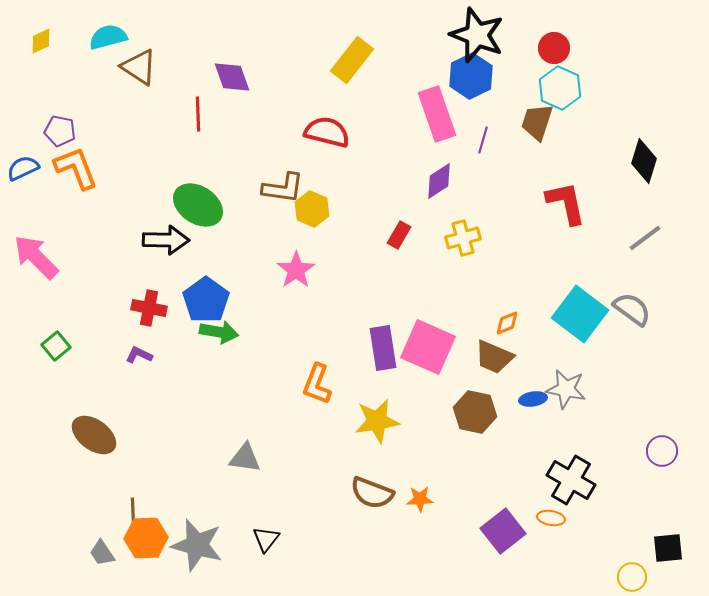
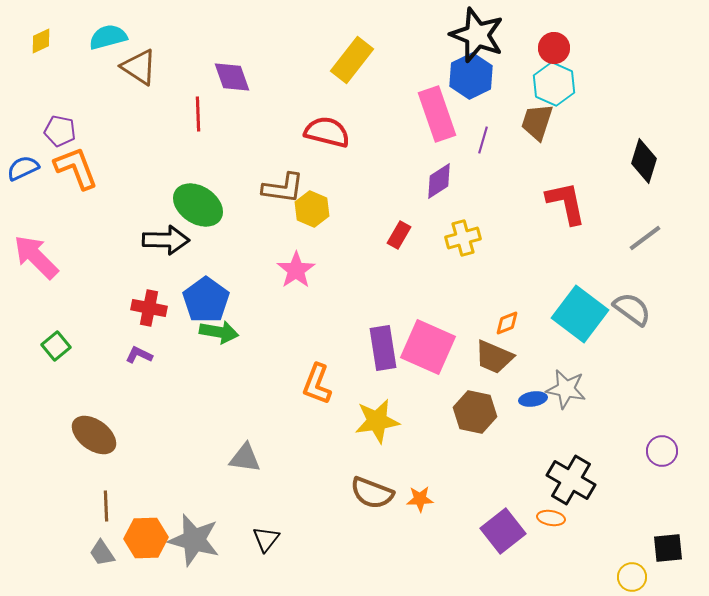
cyan hexagon at (560, 88): moved 6 px left, 4 px up
brown line at (133, 513): moved 27 px left, 7 px up
gray star at (197, 545): moved 3 px left, 5 px up
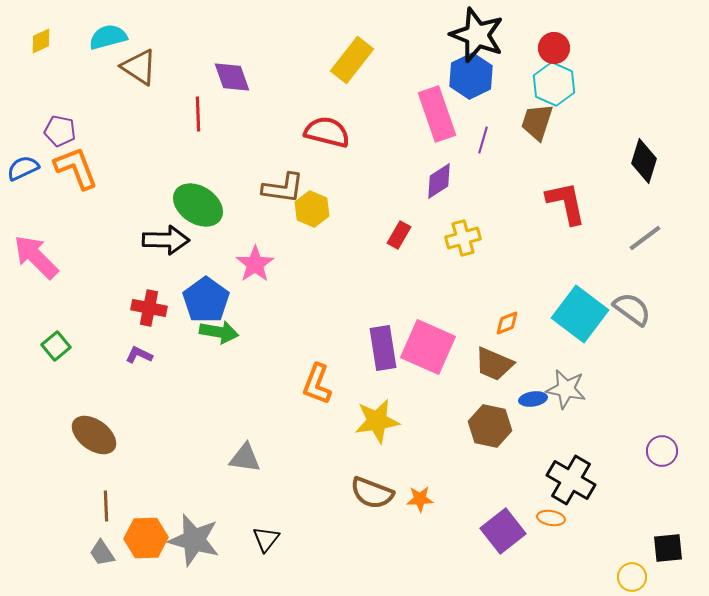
pink star at (296, 270): moved 41 px left, 6 px up
brown trapezoid at (494, 357): moved 7 px down
brown hexagon at (475, 412): moved 15 px right, 14 px down
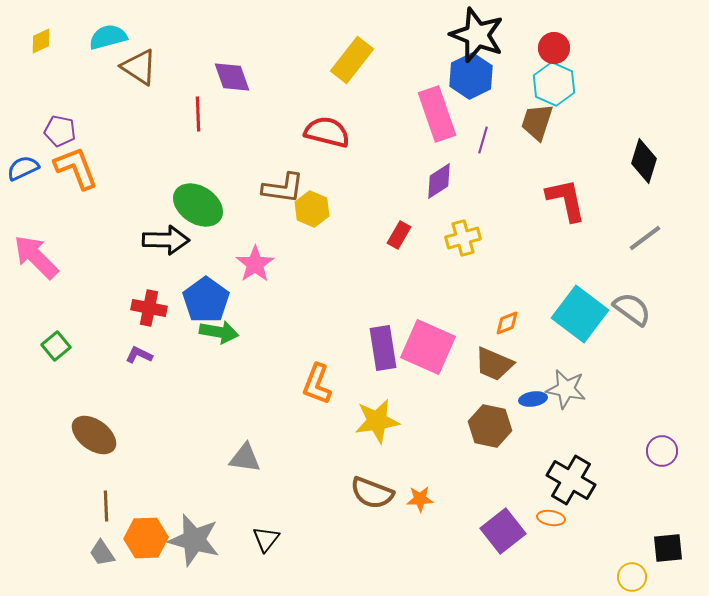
red L-shape at (566, 203): moved 3 px up
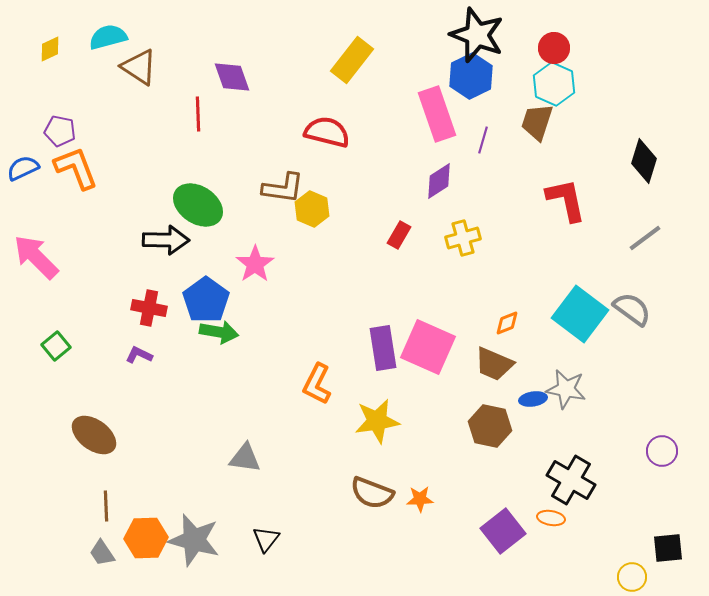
yellow diamond at (41, 41): moved 9 px right, 8 px down
orange L-shape at (317, 384): rotated 6 degrees clockwise
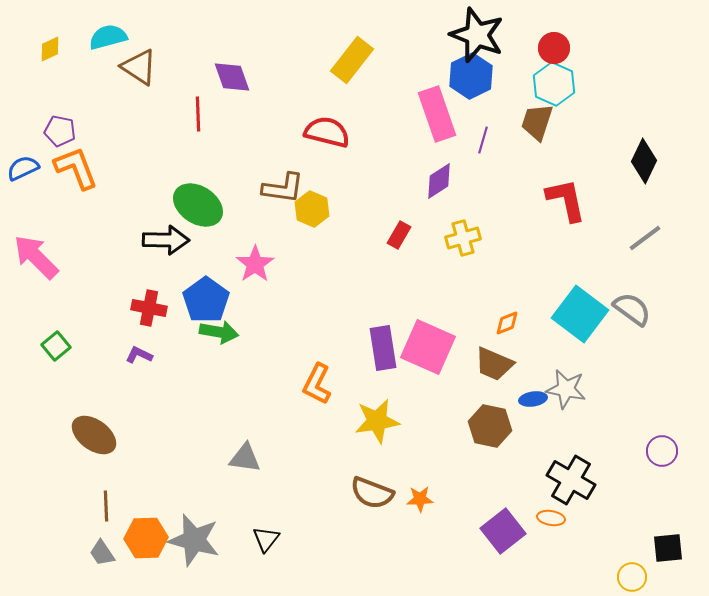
black diamond at (644, 161): rotated 9 degrees clockwise
